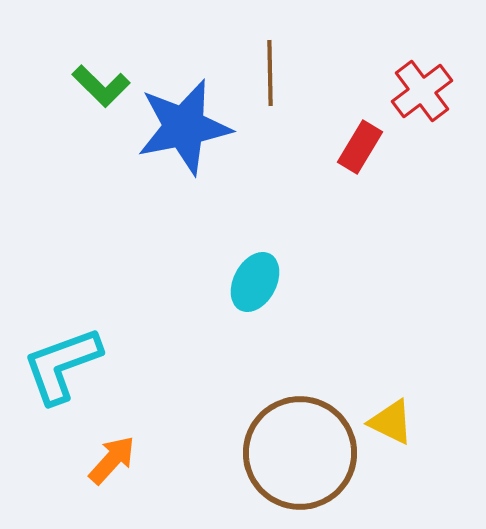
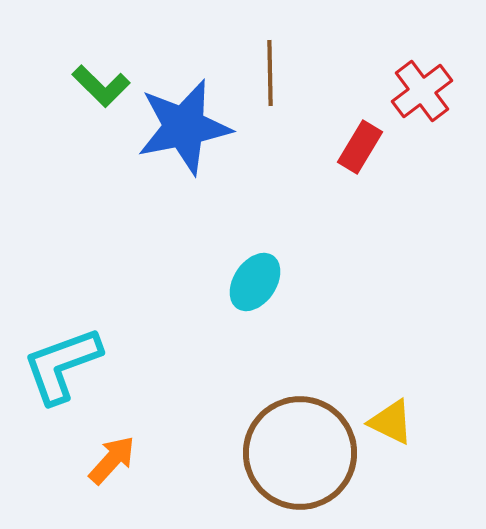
cyan ellipse: rotated 6 degrees clockwise
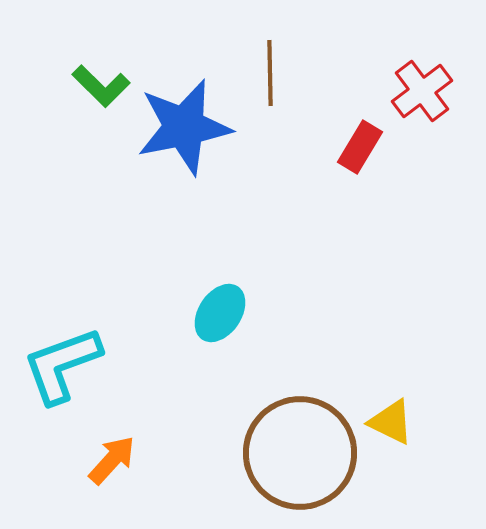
cyan ellipse: moved 35 px left, 31 px down
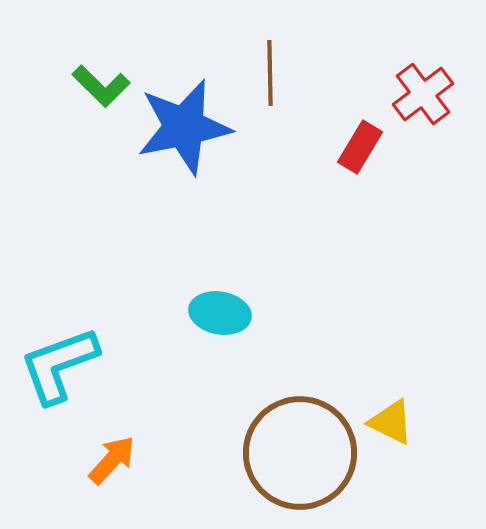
red cross: moved 1 px right, 3 px down
cyan ellipse: rotated 66 degrees clockwise
cyan L-shape: moved 3 px left
